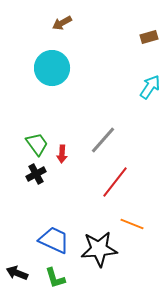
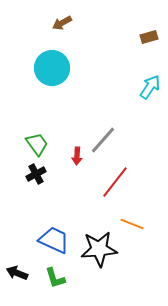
red arrow: moved 15 px right, 2 px down
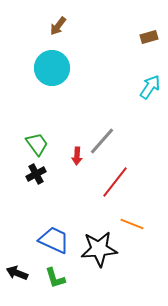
brown arrow: moved 4 px left, 3 px down; rotated 24 degrees counterclockwise
gray line: moved 1 px left, 1 px down
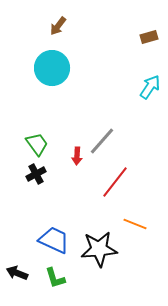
orange line: moved 3 px right
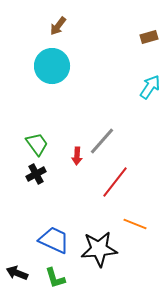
cyan circle: moved 2 px up
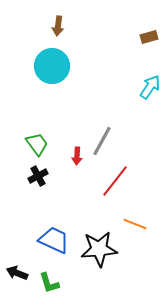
brown arrow: rotated 30 degrees counterclockwise
gray line: rotated 12 degrees counterclockwise
black cross: moved 2 px right, 2 px down
red line: moved 1 px up
green L-shape: moved 6 px left, 5 px down
